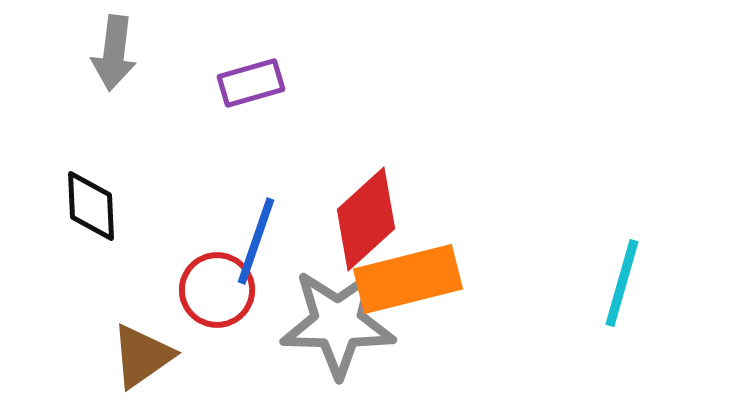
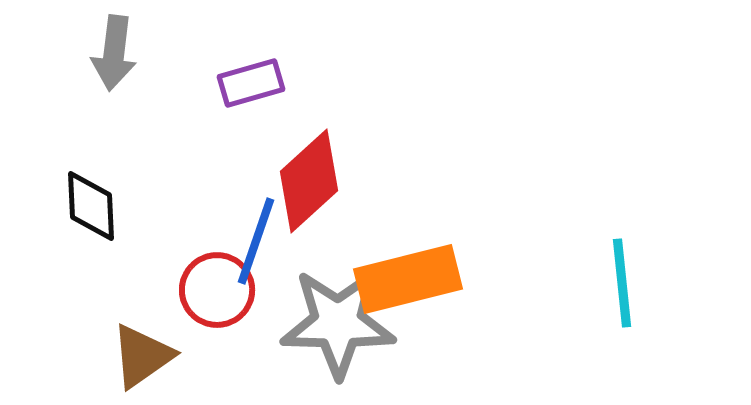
red diamond: moved 57 px left, 38 px up
cyan line: rotated 22 degrees counterclockwise
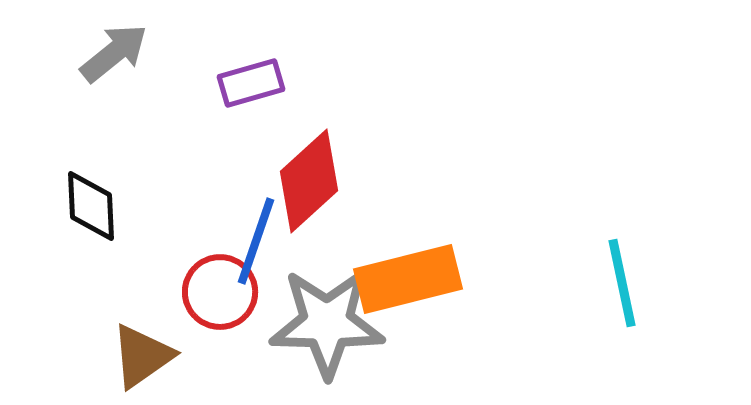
gray arrow: rotated 136 degrees counterclockwise
cyan line: rotated 6 degrees counterclockwise
red circle: moved 3 px right, 2 px down
gray star: moved 11 px left
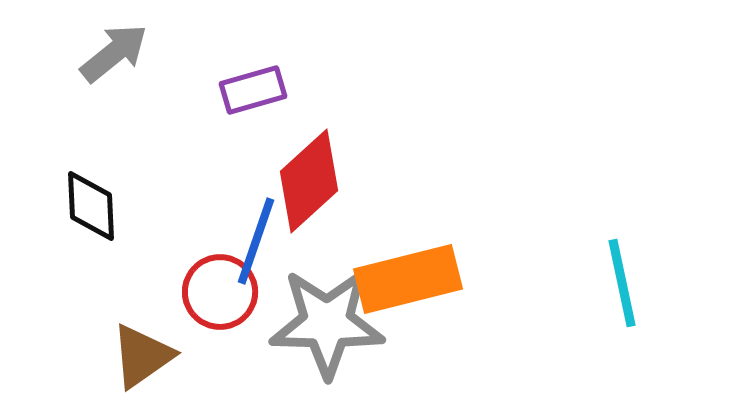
purple rectangle: moved 2 px right, 7 px down
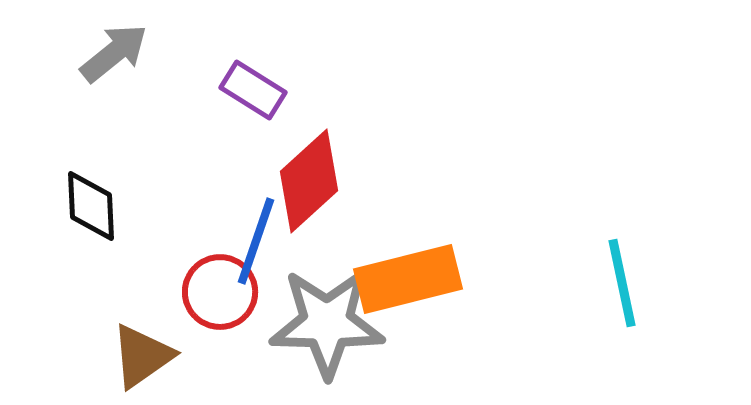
purple rectangle: rotated 48 degrees clockwise
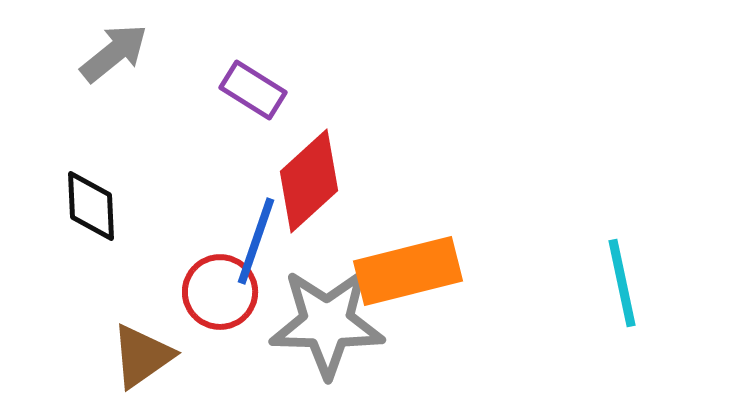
orange rectangle: moved 8 px up
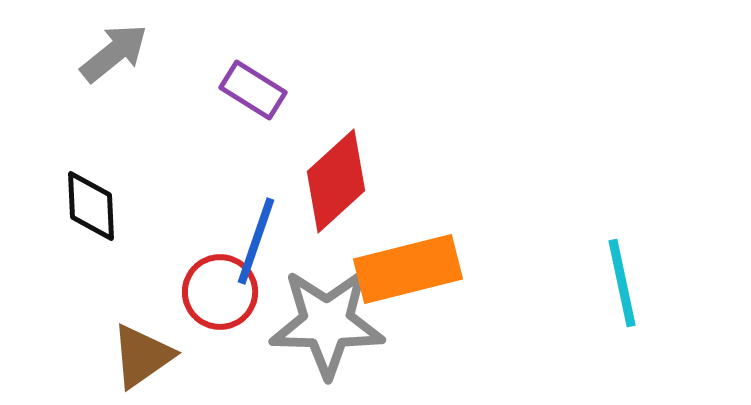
red diamond: moved 27 px right
orange rectangle: moved 2 px up
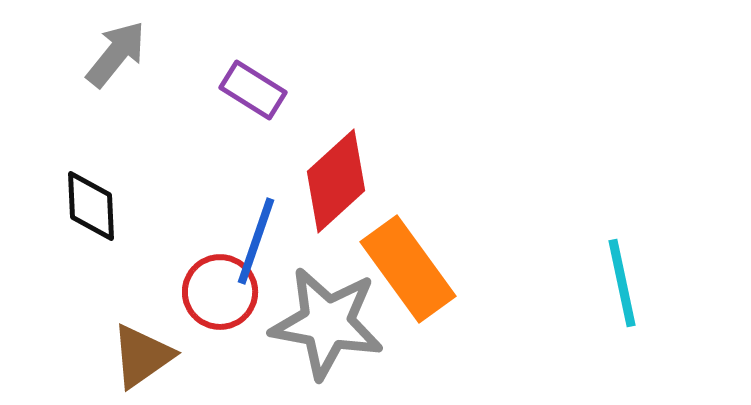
gray arrow: moved 2 px right, 1 px down; rotated 12 degrees counterclockwise
orange rectangle: rotated 68 degrees clockwise
gray star: rotated 9 degrees clockwise
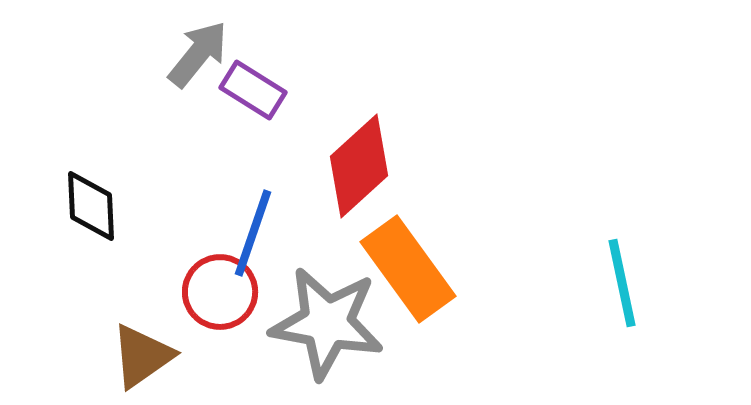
gray arrow: moved 82 px right
red diamond: moved 23 px right, 15 px up
blue line: moved 3 px left, 8 px up
